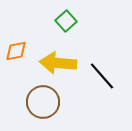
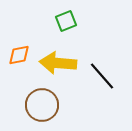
green square: rotated 20 degrees clockwise
orange diamond: moved 3 px right, 4 px down
brown circle: moved 1 px left, 3 px down
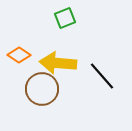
green square: moved 1 px left, 3 px up
orange diamond: rotated 45 degrees clockwise
brown circle: moved 16 px up
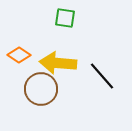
green square: rotated 30 degrees clockwise
brown circle: moved 1 px left
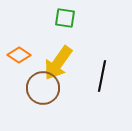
yellow arrow: rotated 60 degrees counterclockwise
black line: rotated 52 degrees clockwise
brown circle: moved 2 px right, 1 px up
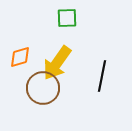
green square: moved 2 px right; rotated 10 degrees counterclockwise
orange diamond: moved 1 px right, 2 px down; rotated 50 degrees counterclockwise
yellow arrow: moved 1 px left
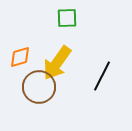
black line: rotated 16 degrees clockwise
brown circle: moved 4 px left, 1 px up
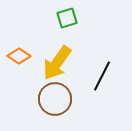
green square: rotated 15 degrees counterclockwise
orange diamond: moved 1 px left, 1 px up; rotated 50 degrees clockwise
brown circle: moved 16 px right, 12 px down
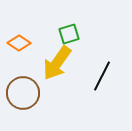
green square: moved 2 px right, 16 px down
orange diamond: moved 13 px up
brown circle: moved 32 px left, 6 px up
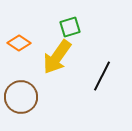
green square: moved 1 px right, 7 px up
yellow arrow: moved 6 px up
brown circle: moved 2 px left, 4 px down
